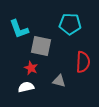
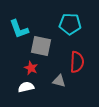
red semicircle: moved 6 px left
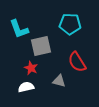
gray square: rotated 25 degrees counterclockwise
red semicircle: rotated 145 degrees clockwise
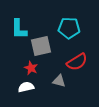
cyan pentagon: moved 1 px left, 4 px down
cyan L-shape: rotated 20 degrees clockwise
red semicircle: rotated 90 degrees counterclockwise
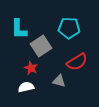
gray square: rotated 20 degrees counterclockwise
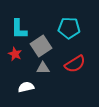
red semicircle: moved 2 px left, 2 px down
red star: moved 16 px left, 14 px up
gray triangle: moved 16 px left, 13 px up; rotated 16 degrees counterclockwise
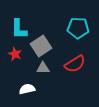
cyan pentagon: moved 9 px right
white semicircle: moved 1 px right, 2 px down
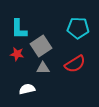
red star: moved 2 px right; rotated 16 degrees counterclockwise
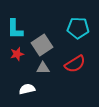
cyan L-shape: moved 4 px left
gray square: moved 1 px right, 1 px up
red star: rotated 24 degrees counterclockwise
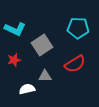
cyan L-shape: rotated 65 degrees counterclockwise
red star: moved 3 px left, 6 px down
gray triangle: moved 2 px right, 8 px down
